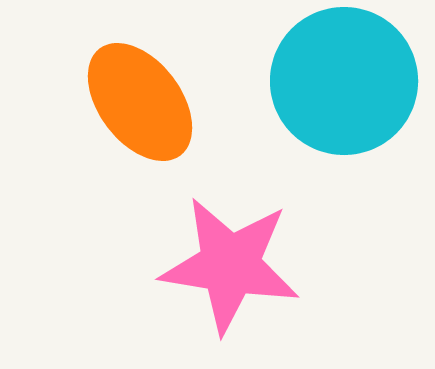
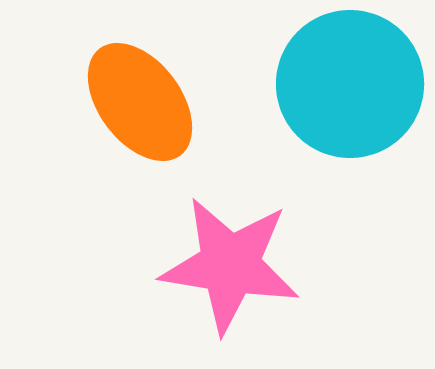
cyan circle: moved 6 px right, 3 px down
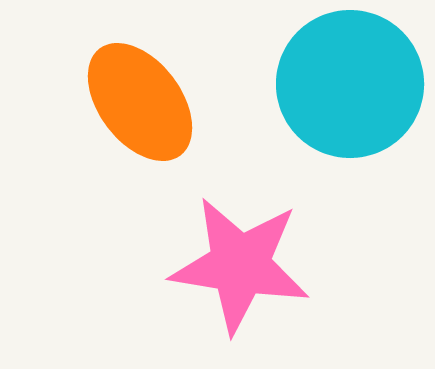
pink star: moved 10 px right
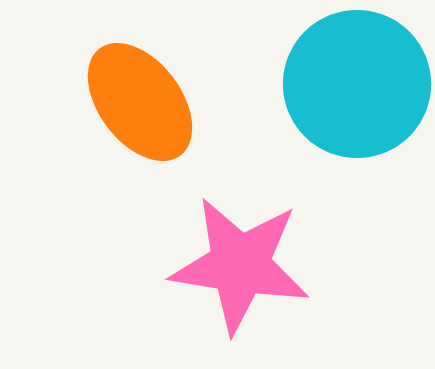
cyan circle: moved 7 px right
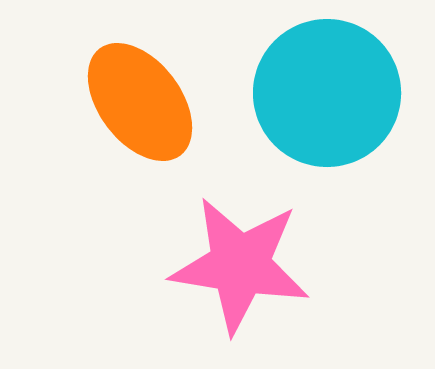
cyan circle: moved 30 px left, 9 px down
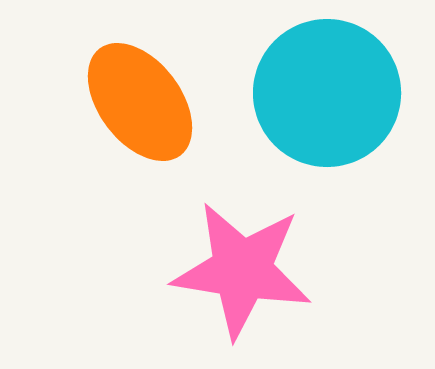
pink star: moved 2 px right, 5 px down
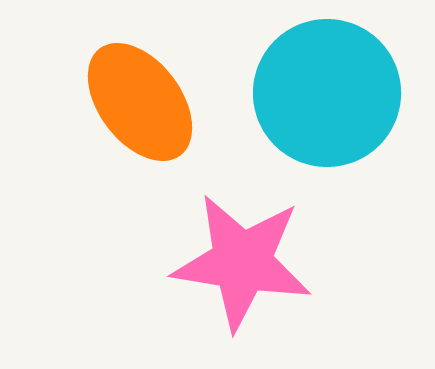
pink star: moved 8 px up
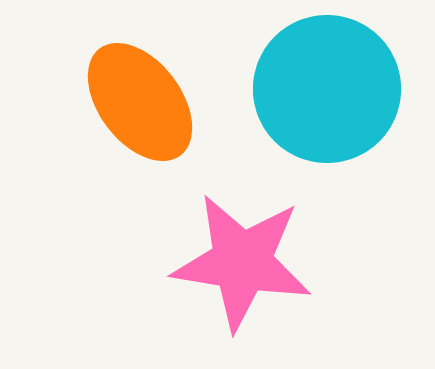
cyan circle: moved 4 px up
